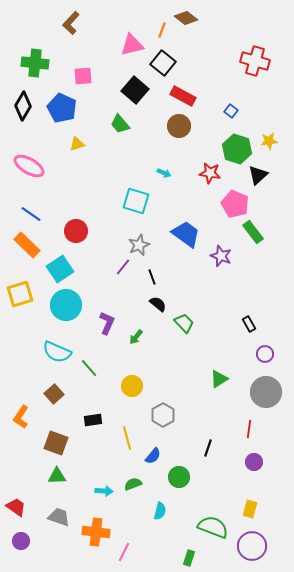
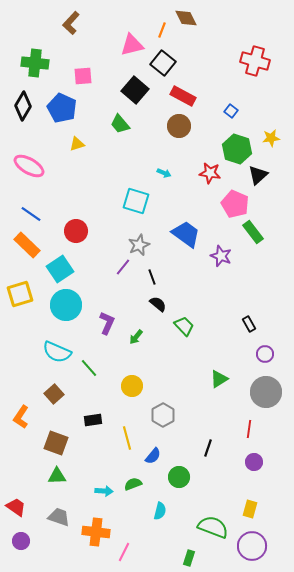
brown diamond at (186, 18): rotated 25 degrees clockwise
yellow star at (269, 141): moved 2 px right, 3 px up
green trapezoid at (184, 323): moved 3 px down
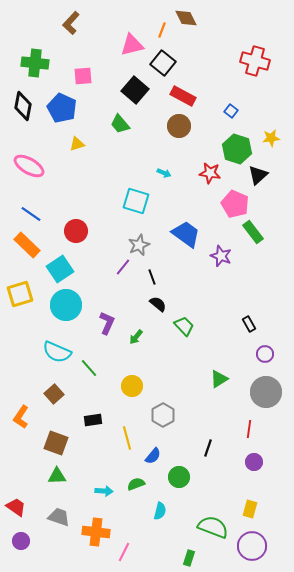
black diamond at (23, 106): rotated 20 degrees counterclockwise
green semicircle at (133, 484): moved 3 px right
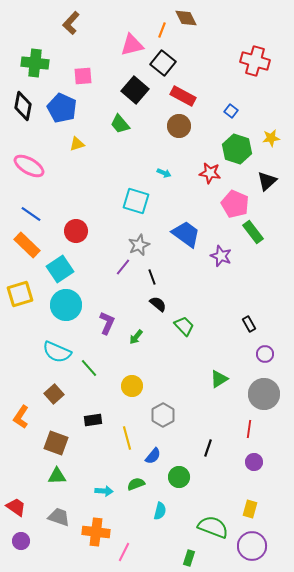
black triangle at (258, 175): moved 9 px right, 6 px down
gray circle at (266, 392): moved 2 px left, 2 px down
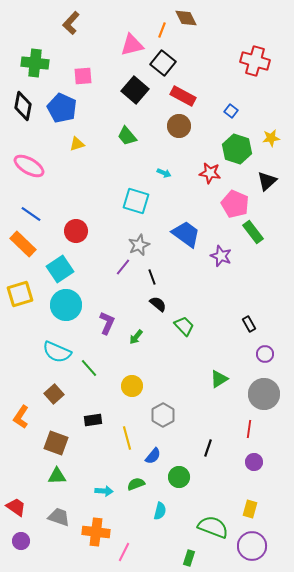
green trapezoid at (120, 124): moved 7 px right, 12 px down
orange rectangle at (27, 245): moved 4 px left, 1 px up
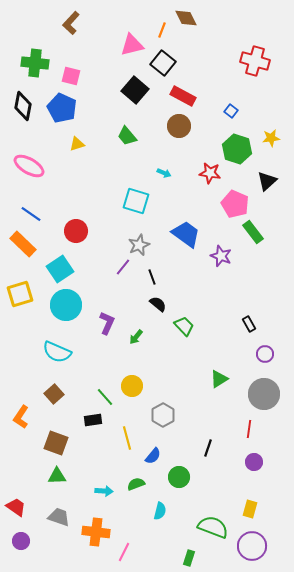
pink square at (83, 76): moved 12 px left; rotated 18 degrees clockwise
green line at (89, 368): moved 16 px right, 29 px down
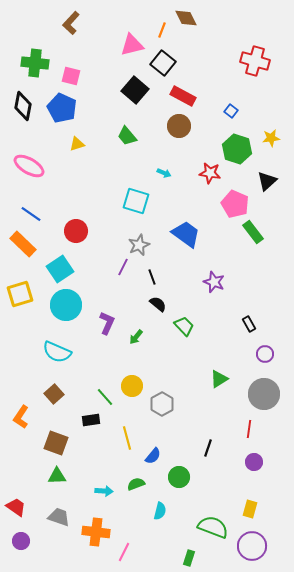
purple star at (221, 256): moved 7 px left, 26 px down
purple line at (123, 267): rotated 12 degrees counterclockwise
gray hexagon at (163, 415): moved 1 px left, 11 px up
black rectangle at (93, 420): moved 2 px left
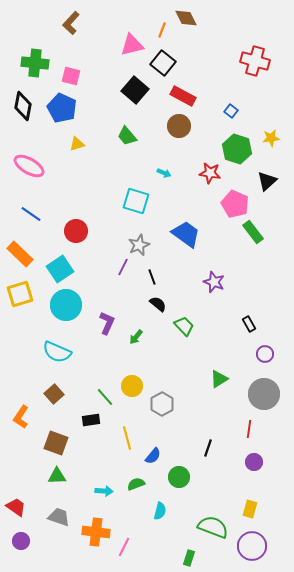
orange rectangle at (23, 244): moved 3 px left, 10 px down
pink line at (124, 552): moved 5 px up
